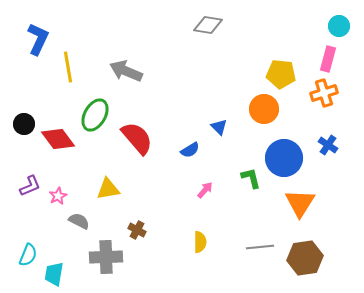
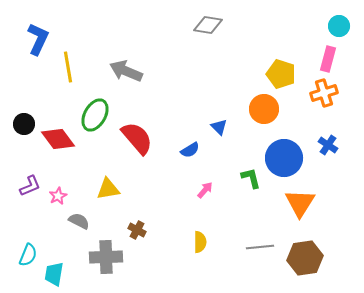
yellow pentagon: rotated 12 degrees clockwise
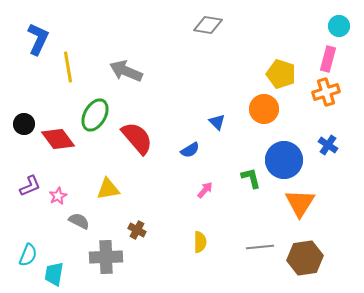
orange cross: moved 2 px right, 1 px up
blue triangle: moved 2 px left, 5 px up
blue circle: moved 2 px down
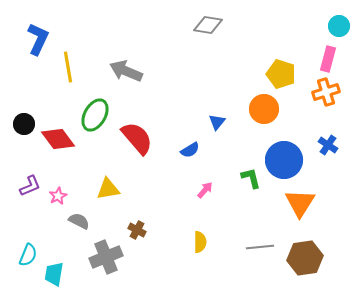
blue triangle: rotated 24 degrees clockwise
gray cross: rotated 20 degrees counterclockwise
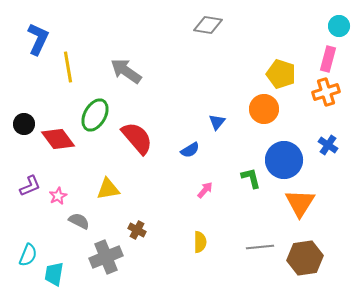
gray arrow: rotated 12 degrees clockwise
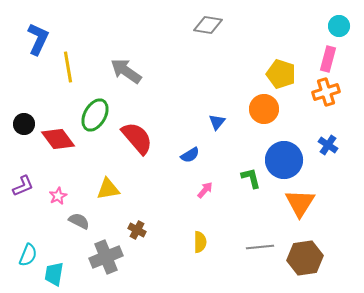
blue semicircle: moved 5 px down
purple L-shape: moved 7 px left
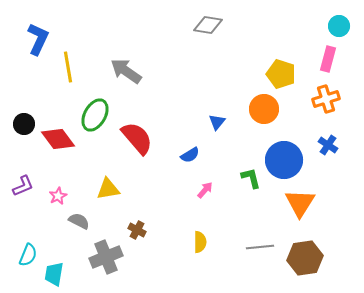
orange cross: moved 7 px down
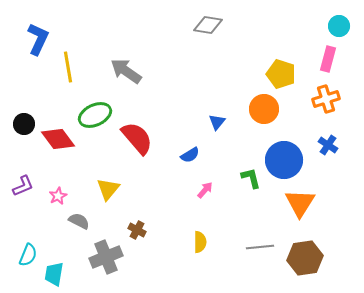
green ellipse: rotated 36 degrees clockwise
yellow triangle: rotated 40 degrees counterclockwise
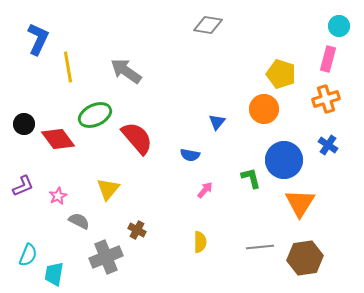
blue semicircle: rotated 42 degrees clockwise
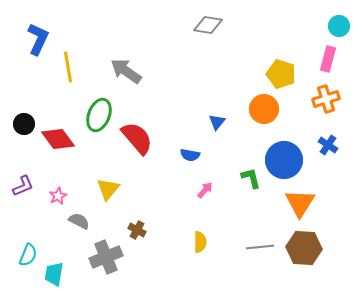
green ellipse: moved 4 px right; rotated 44 degrees counterclockwise
brown hexagon: moved 1 px left, 10 px up; rotated 12 degrees clockwise
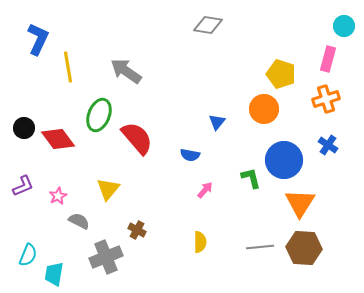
cyan circle: moved 5 px right
black circle: moved 4 px down
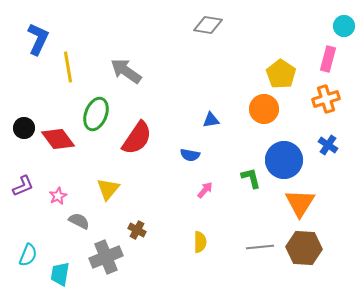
yellow pentagon: rotated 16 degrees clockwise
green ellipse: moved 3 px left, 1 px up
blue triangle: moved 6 px left, 2 px up; rotated 42 degrees clockwise
red semicircle: rotated 75 degrees clockwise
cyan trapezoid: moved 6 px right
